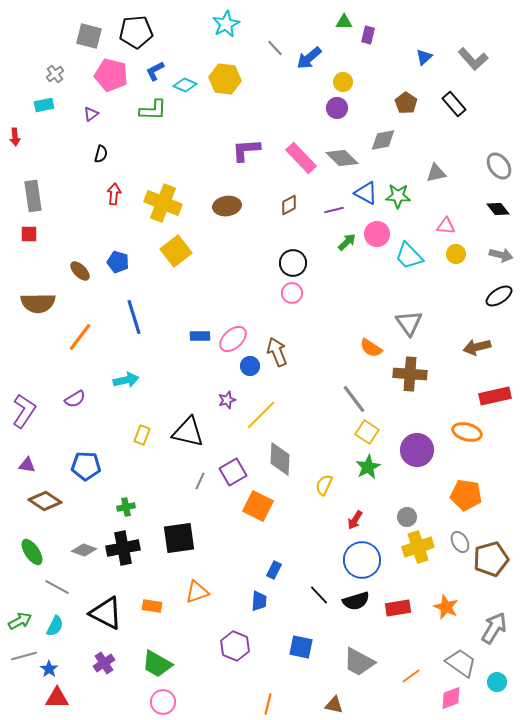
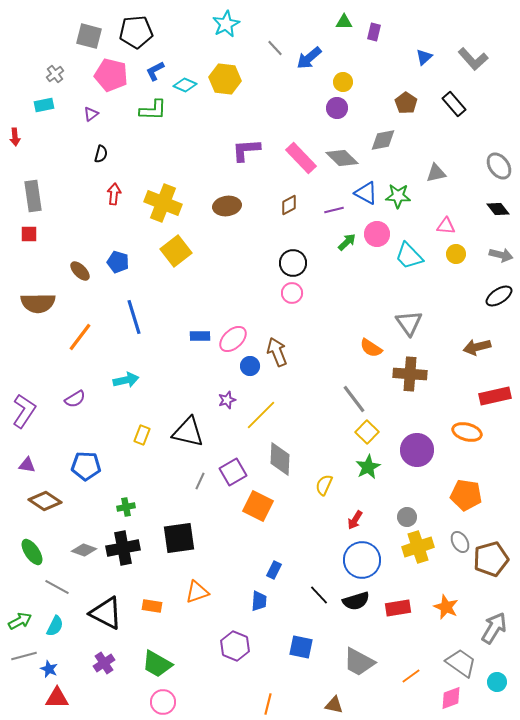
purple rectangle at (368, 35): moved 6 px right, 3 px up
yellow square at (367, 432): rotated 10 degrees clockwise
blue star at (49, 669): rotated 12 degrees counterclockwise
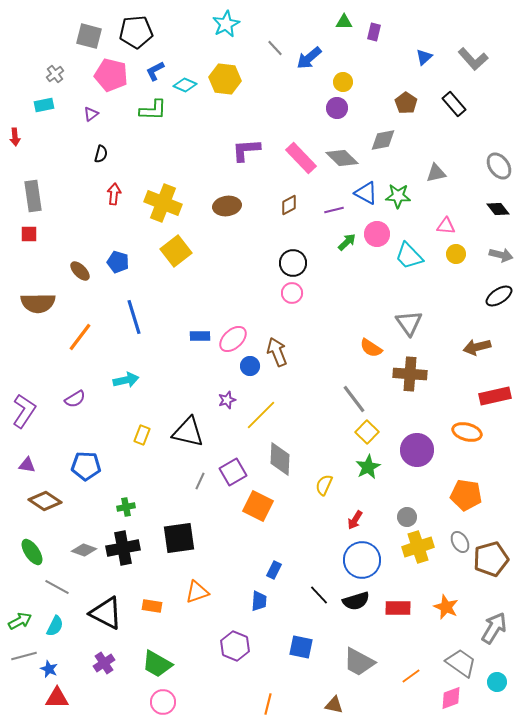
red rectangle at (398, 608): rotated 10 degrees clockwise
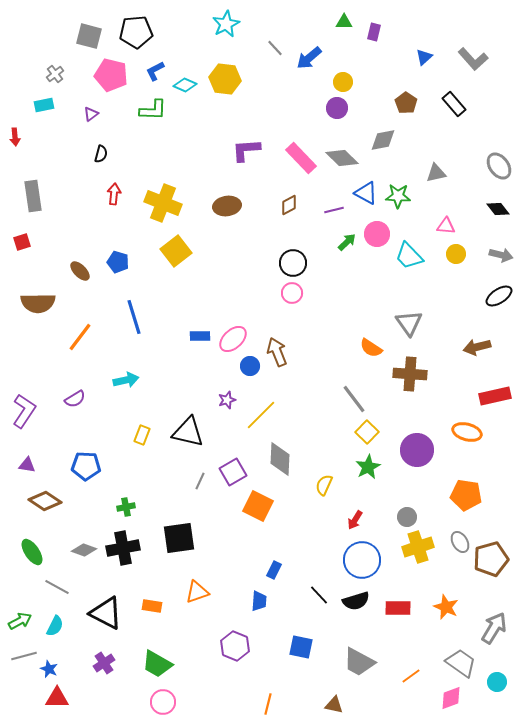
red square at (29, 234): moved 7 px left, 8 px down; rotated 18 degrees counterclockwise
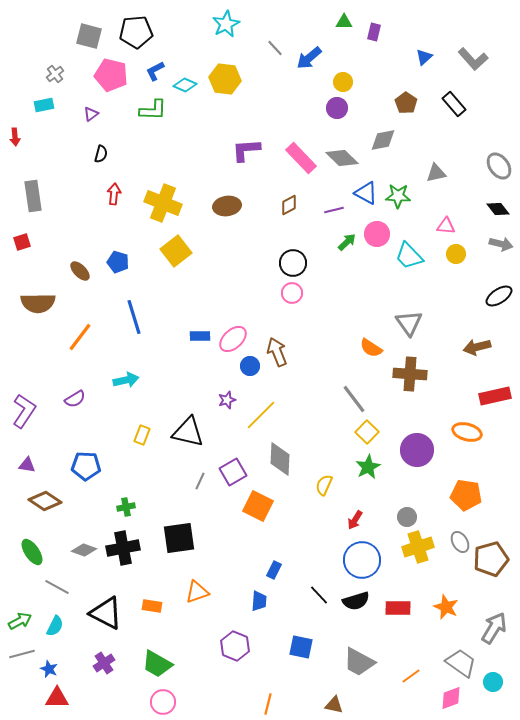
gray arrow at (501, 255): moved 11 px up
gray line at (24, 656): moved 2 px left, 2 px up
cyan circle at (497, 682): moved 4 px left
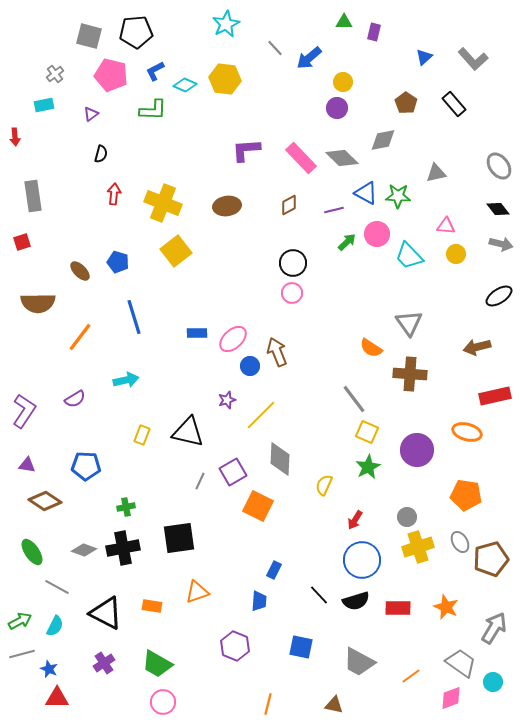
blue rectangle at (200, 336): moved 3 px left, 3 px up
yellow square at (367, 432): rotated 20 degrees counterclockwise
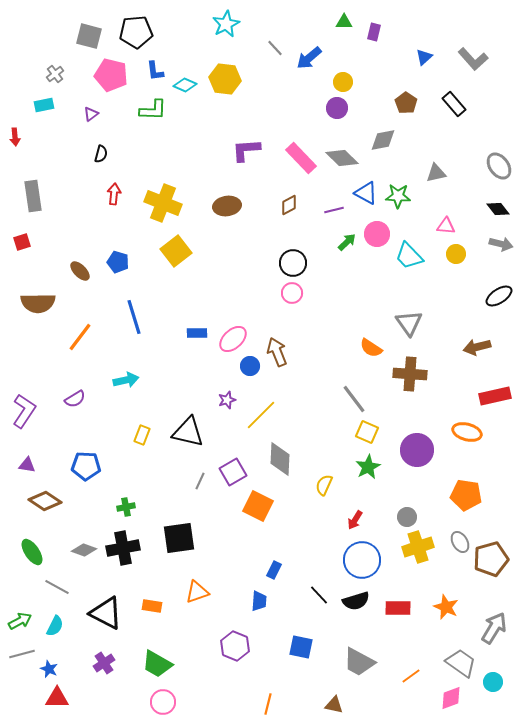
blue L-shape at (155, 71): rotated 70 degrees counterclockwise
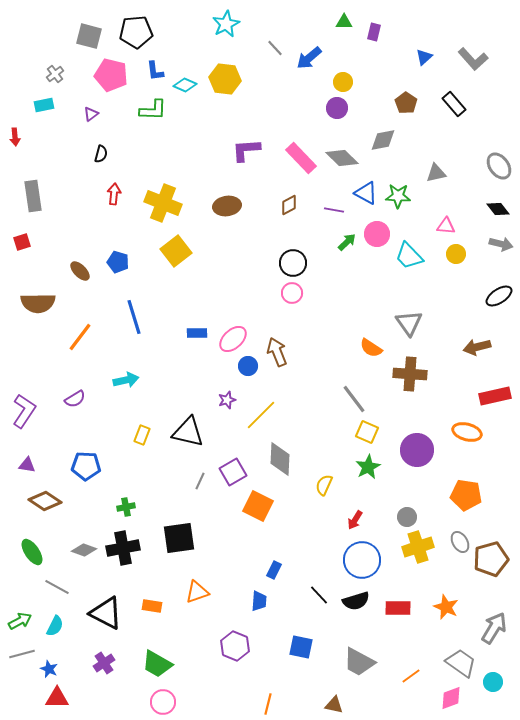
purple line at (334, 210): rotated 24 degrees clockwise
blue circle at (250, 366): moved 2 px left
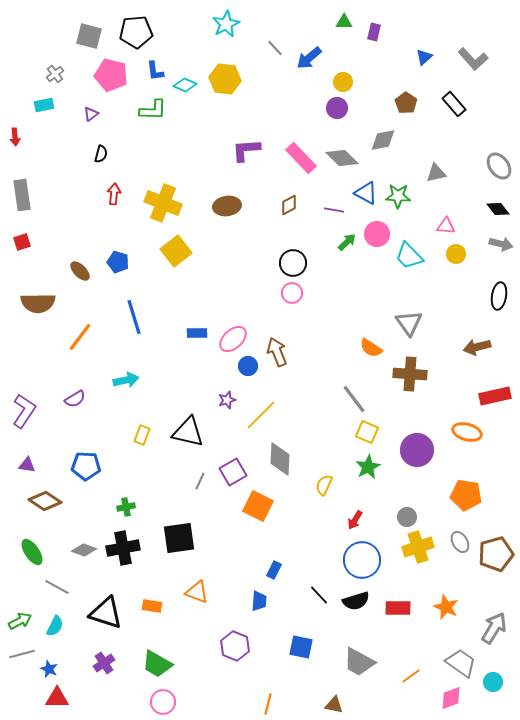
gray rectangle at (33, 196): moved 11 px left, 1 px up
black ellipse at (499, 296): rotated 48 degrees counterclockwise
brown pentagon at (491, 559): moved 5 px right, 5 px up
orange triangle at (197, 592): rotated 40 degrees clockwise
black triangle at (106, 613): rotated 9 degrees counterclockwise
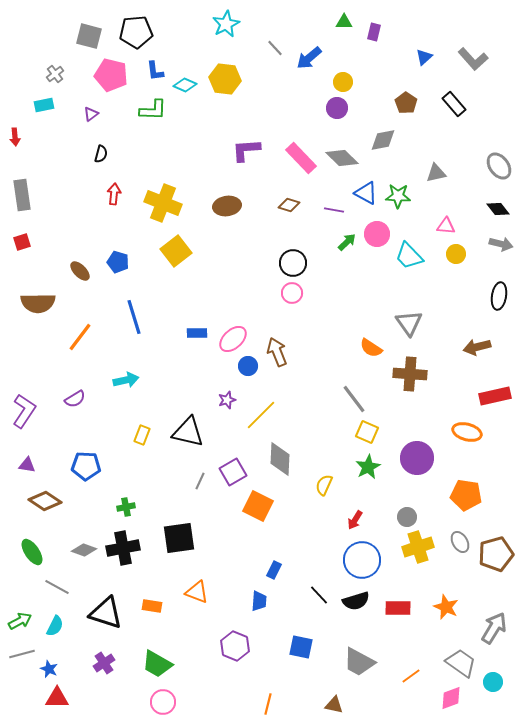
brown diamond at (289, 205): rotated 45 degrees clockwise
purple circle at (417, 450): moved 8 px down
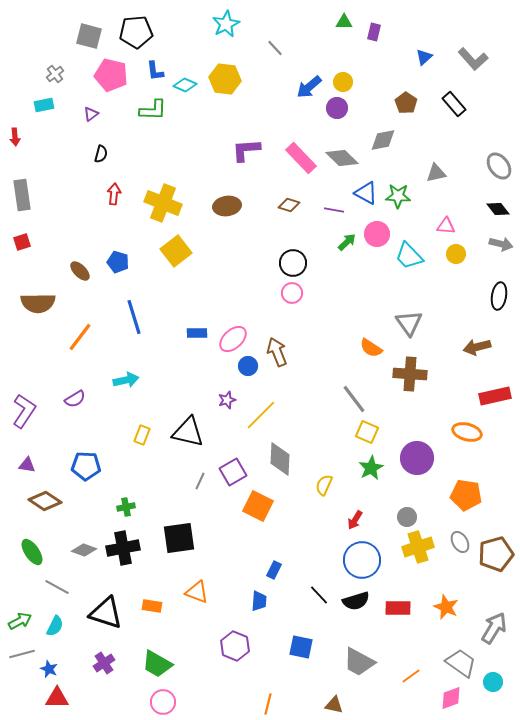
blue arrow at (309, 58): moved 29 px down
green star at (368, 467): moved 3 px right, 1 px down
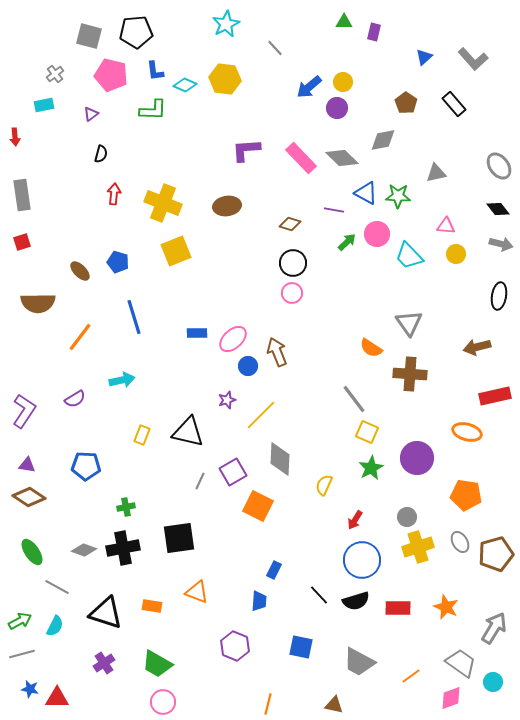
brown diamond at (289, 205): moved 1 px right, 19 px down
yellow square at (176, 251): rotated 16 degrees clockwise
cyan arrow at (126, 380): moved 4 px left
brown diamond at (45, 501): moved 16 px left, 4 px up
blue star at (49, 669): moved 19 px left, 20 px down; rotated 12 degrees counterclockwise
